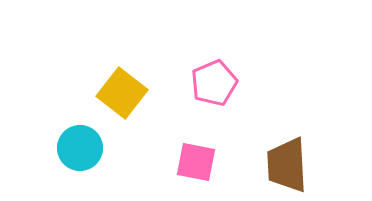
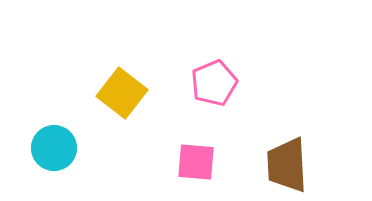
cyan circle: moved 26 px left
pink square: rotated 6 degrees counterclockwise
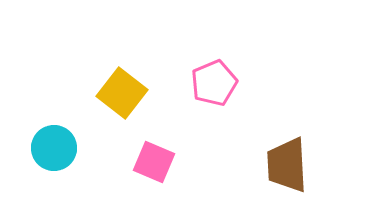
pink square: moved 42 px left; rotated 18 degrees clockwise
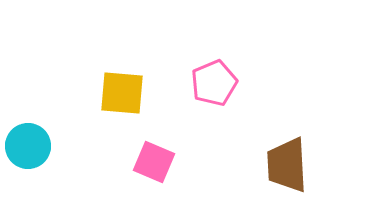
yellow square: rotated 33 degrees counterclockwise
cyan circle: moved 26 px left, 2 px up
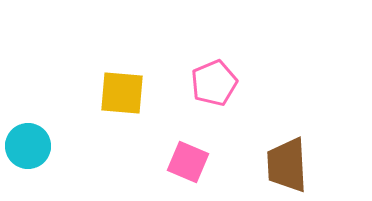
pink square: moved 34 px right
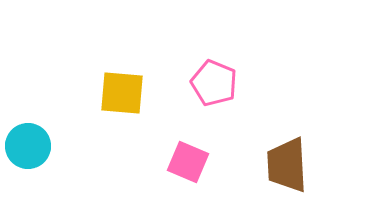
pink pentagon: rotated 27 degrees counterclockwise
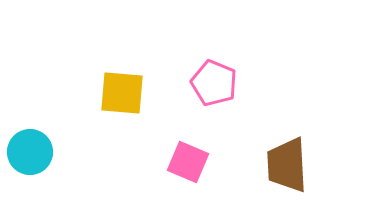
cyan circle: moved 2 px right, 6 px down
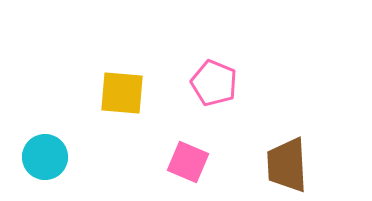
cyan circle: moved 15 px right, 5 px down
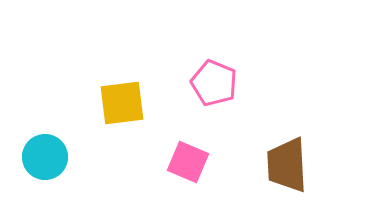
yellow square: moved 10 px down; rotated 12 degrees counterclockwise
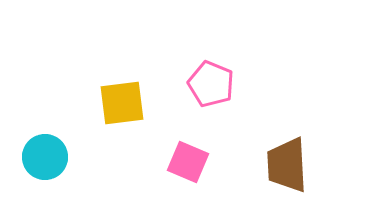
pink pentagon: moved 3 px left, 1 px down
